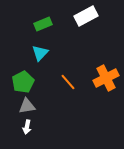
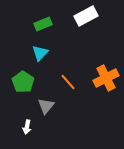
green pentagon: rotated 10 degrees counterclockwise
gray triangle: moved 19 px right; rotated 42 degrees counterclockwise
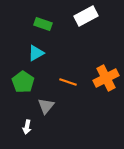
green rectangle: rotated 42 degrees clockwise
cyan triangle: moved 4 px left; rotated 18 degrees clockwise
orange line: rotated 30 degrees counterclockwise
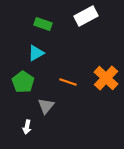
orange cross: rotated 20 degrees counterclockwise
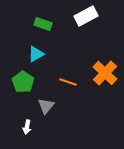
cyan triangle: moved 1 px down
orange cross: moved 1 px left, 5 px up
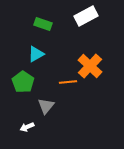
orange cross: moved 15 px left, 7 px up
orange line: rotated 24 degrees counterclockwise
white arrow: rotated 56 degrees clockwise
